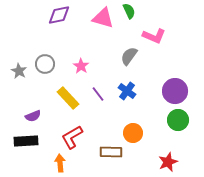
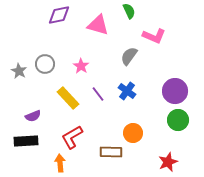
pink triangle: moved 5 px left, 7 px down
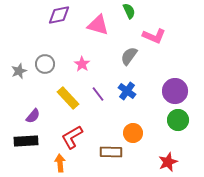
pink star: moved 1 px right, 2 px up
gray star: rotated 21 degrees clockwise
purple semicircle: rotated 28 degrees counterclockwise
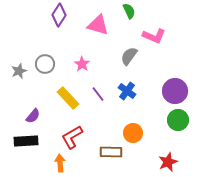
purple diamond: rotated 45 degrees counterclockwise
